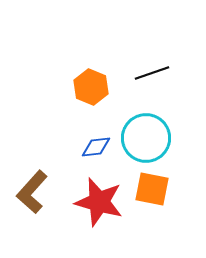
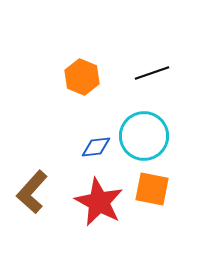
orange hexagon: moved 9 px left, 10 px up
cyan circle: moved 2 px left, 2 px up
red star: rotated 12 degrees clockwise
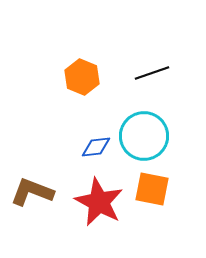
brown L-shape: rotated 69 degrees clockwise
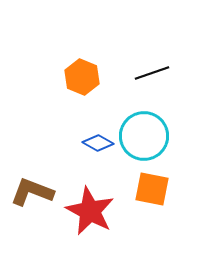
blue diamond: moved 2 px right, 4 px up; rotated 36 degrees clockwise
red star: moved 9 px left, 9 px down
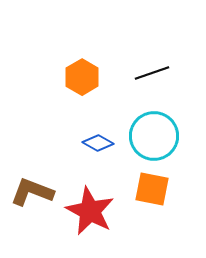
orange hexagon: rotated 8 degrees clockwise
cyan circle: moved 10 px right
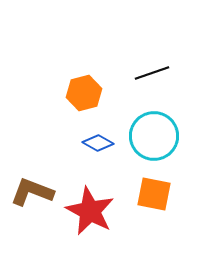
orange hexagon: moved 2 px right, 16 px down; rotated 16 degrees clockwise
orange square: moved 2 px right, 5 px down
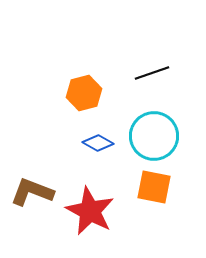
orange square: moved 7 px up
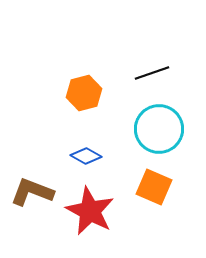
cyan circle: moved 5 px right, 7 px up
blue diamond: moved 12 px left, 13 px down
orange square: rotated 12 degrees clockwise
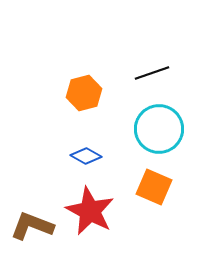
brown L-shape: moved 34 px down
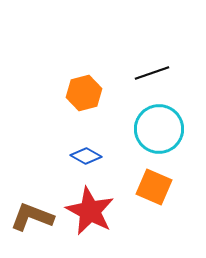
brown L-shape: moved 9 px up
